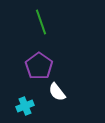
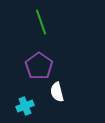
white semicircle: rotated 24 degrees clockwise
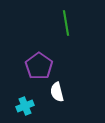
green line: moved 25 px right, 1 px down; rotated 10 degrees clockwise
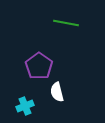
green line: rotated 70 degrees counterclockwise
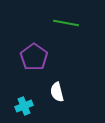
purple pentagon: moved 5 px left, 9 px up
cyan cross: moved 1 px left
